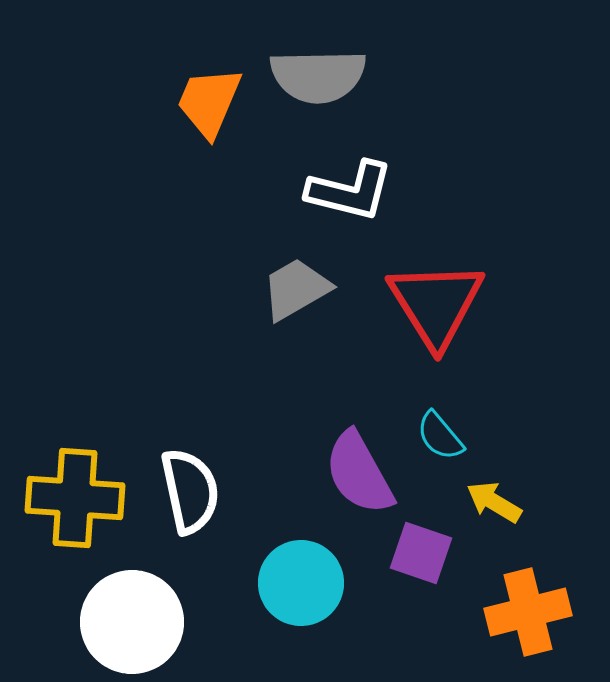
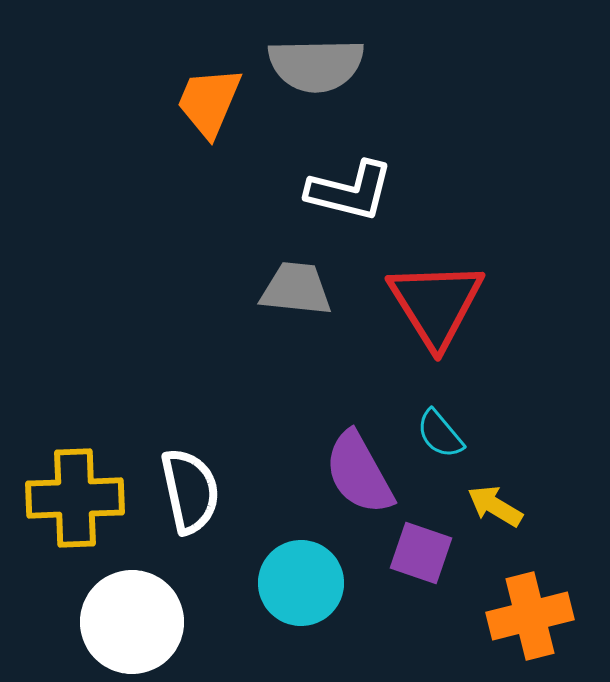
gray semicircle: moved 2 px left, 11 px up
gray trapezoid: rotated 36 degrees clockwise
cyan semicircle: moved 2 px up
yellow cross: rotated 6 degrees counterclockwise
yellow arrow: moved 1 px right, 4 px down
orange cross: moved 2 px right, 4 px down
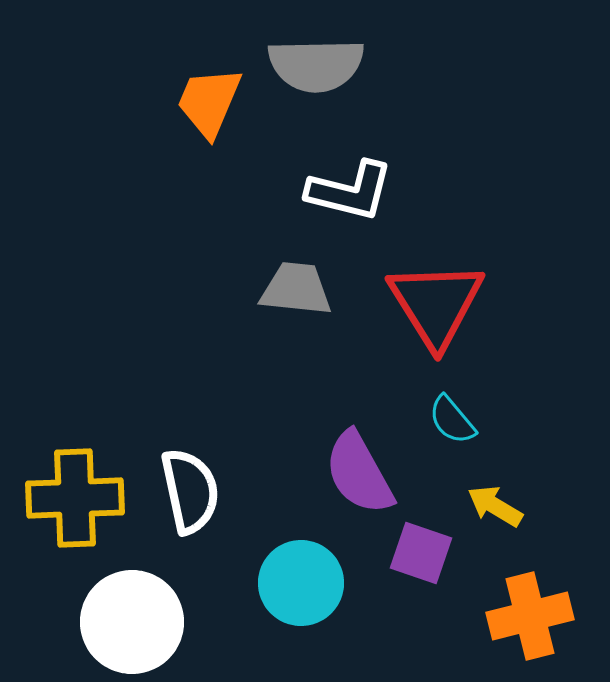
cyan semicircle: moved 12 px right, 14 px up
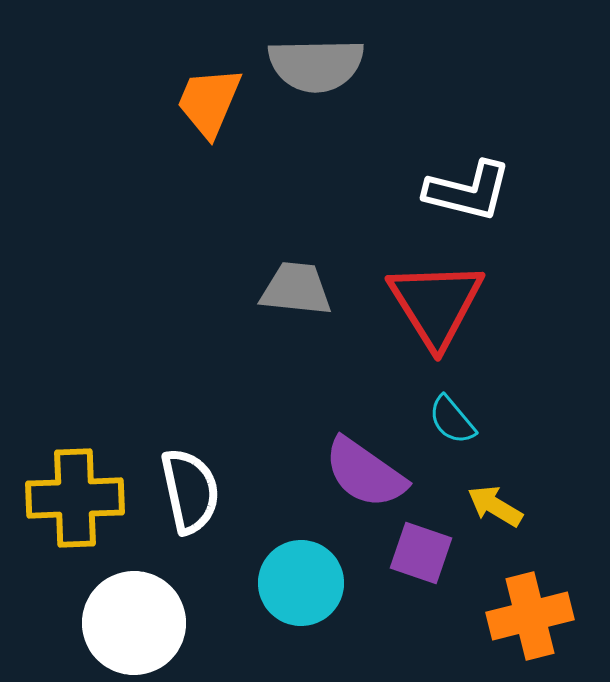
white L-shape: moved 118 px right
purple semicircle: moved 6 px right; rotated 26 degrees counterclockwise
white circle: moved 2 px right, 1 px down
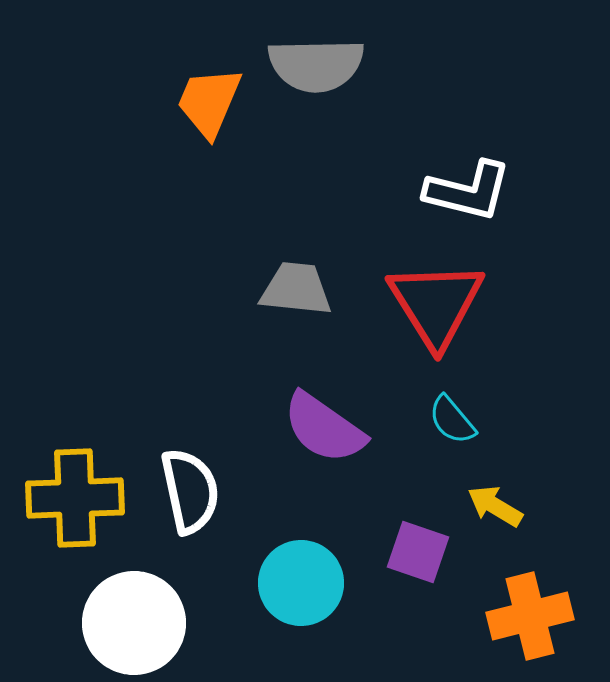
purple semicircle: moved 41 px left, 45 px up
purple square: moved 3 px left, 1 px up
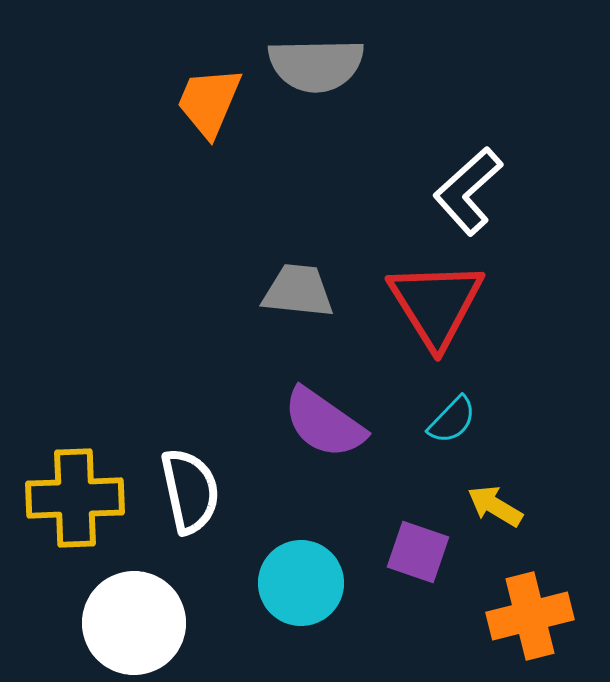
white L-shape: rotated 124 degrees clockwise
gray trapezoid: moved 2 px right, 2 px down
cyan semicircle: rotated 96 degrees counterclockwise
purple semicircle: moved 5 px up
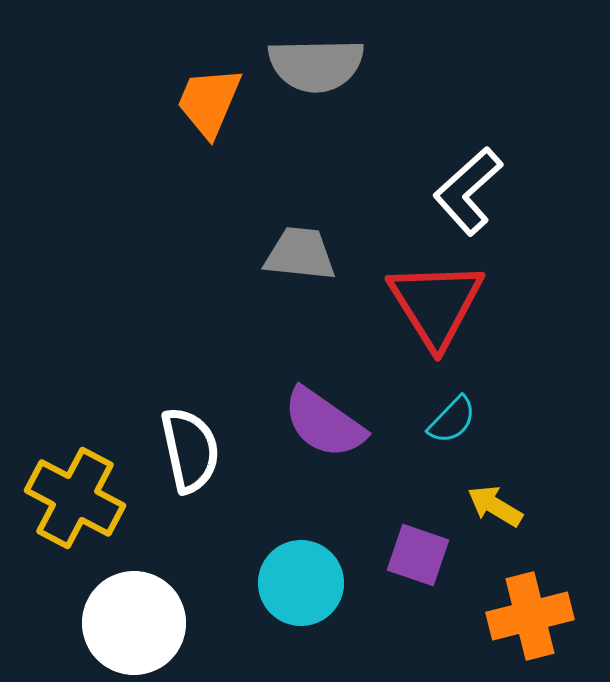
gray trapezoid: moved 2 px right, 37 px up
white semicircle: moved 41 px up
yellow cross: rotated 30 degrees clockwise
purple square: moved 3 px down
